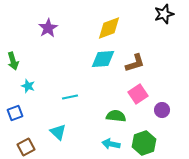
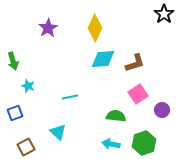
black star: rotated 18 degrees counterclockwise
yellow diamond: moved 14 px left; rotated 44 degrees counterclockwise
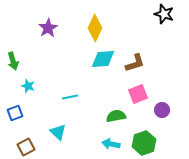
black star: rotated 18 degrees counterclockwise
pink square: rotated 12 degrees clockwise
green semicircle: rotated 18 degrees counterclockwise
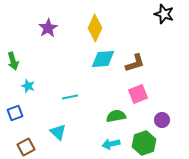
purple circle: moved 10 px down
cyan arrow: rotated 24 degrees counterclockwise
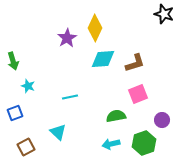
purple star: moved 19 px right, 10 px down
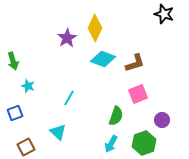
cyan diamond: rotated 25 degrees clockwise
cyan line: moved 1 px left, 1 px down; rotated 49 degrees counterclockwise
green semicircle: rotated 120 degrees clockwise
cyan arrow: rotated 48 degrees counterclockwise
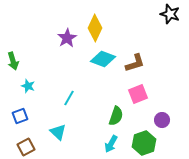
black star: moved 6 px right
blue square: moved 5 px right, 3 px down
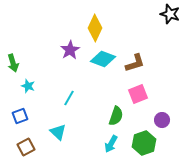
purple star: moved 3 px right, 12 px down
green arrow: moved 2 px down
